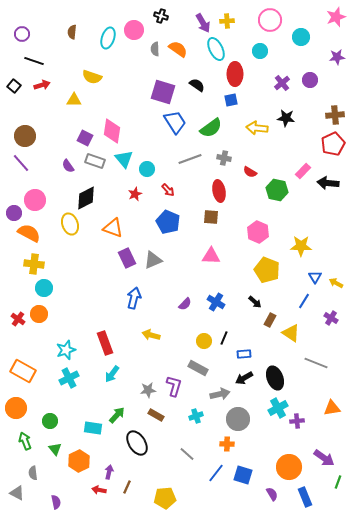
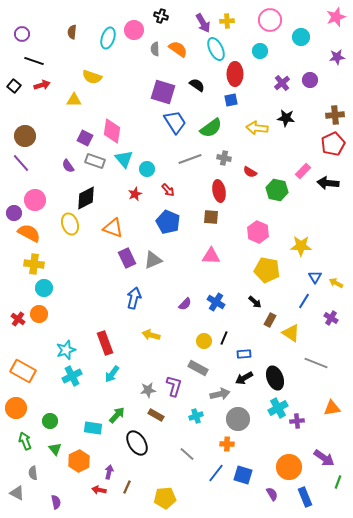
yellow pentagon at (267, 270): rotated 10 degrees counterclockwise
cyan cross at (69, 378): moved 3 px right, 2 px up
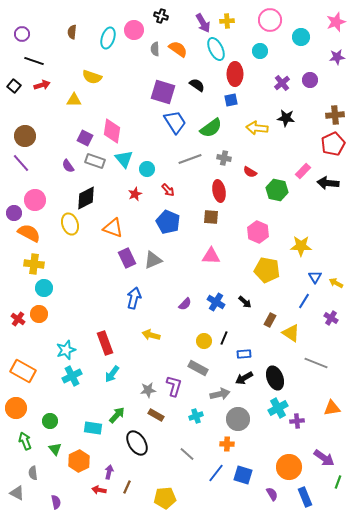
pink star at (336, 17): moved 5 px down
black arrow at (255, 302): moved 10 px left
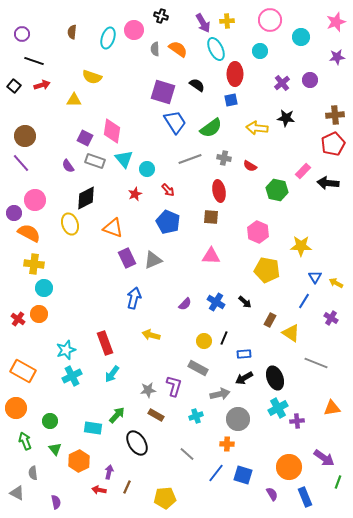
red semicircle at (250, 172): moved 6 px up
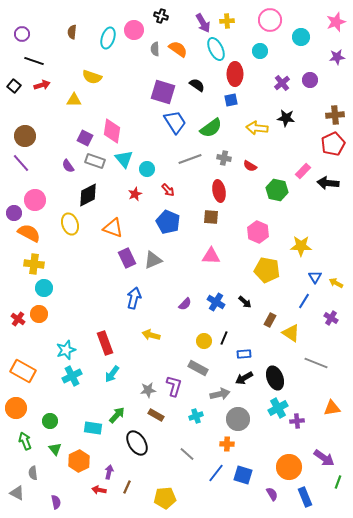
black diamond at (86, 198): moved 2 px right, 3 px up
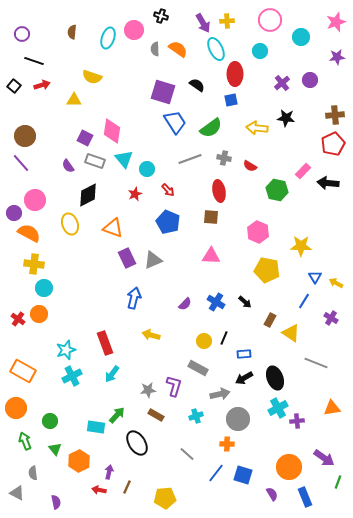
cyan rectangle at (93, 428): moved 3 px right, 1 px up
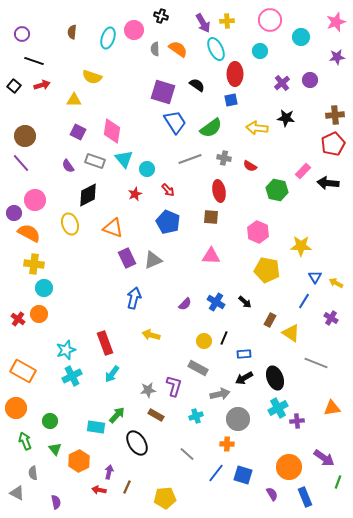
purple square at (85, 138): moved 7 px left, 6 px up
